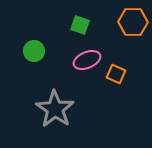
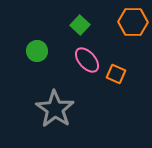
green square: rotated 24 degrees clockwise
green circle: moved 3 px right
pink ellipse: rotated 72 degrees clockwise
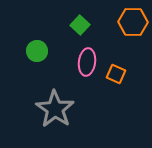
pink ellipse: moved 2 px down; rotated 48 degrees clockwise
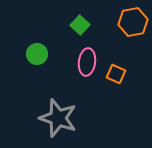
orange hexagon: rotated 12 degrees counterclockwise
green circle: moved 3 px down
gray star: moved 3 px right, 9 px down; rotated 15 degrees counterclockwise
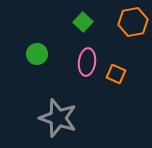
green square: moved 3 px right, 3 px up
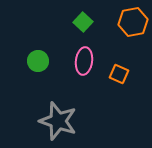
green circle: moved 1 px right, 7 px down
pink ellipse: moved 3 px left, 1 px up
orange square: moved 3 px right
gray star: moved 3 px down
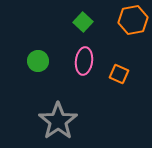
orange hexagon: moved 2 px up
gray star: rotated 18 degrees clockwise
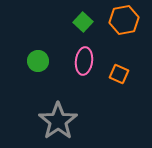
orange hexagon: moved 9 px left
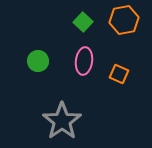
gray star: moved 4 px right
